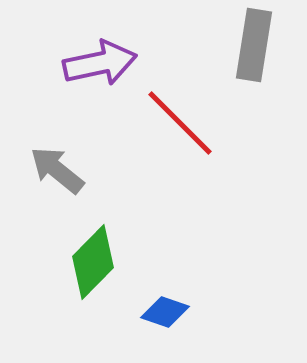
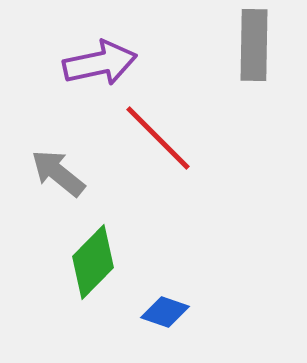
gray rectangle: rotated 8 degrees counterclockwise
red line: moved 22 px left, 15 px down
gray arrow: moved 1 px right, 3 px down
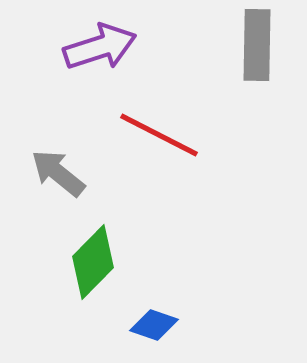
gray rectangle: moved 3 px right
purple arrow: moved 16 px up; rotated 6 degrees counterclockwise
red line: moved 1 px right, 3 px up; rotated 18 degrees counterclockwise
blue diamond: moved 11 px left, 13 px down
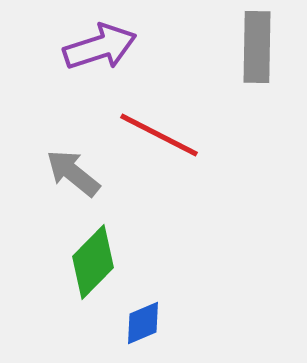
gray rectangle: moved 2 px down
gray arrow: moved 15 px right
blue diamond: moved 11 px left, 2 px up; rotated 42 degrees counterclockwise
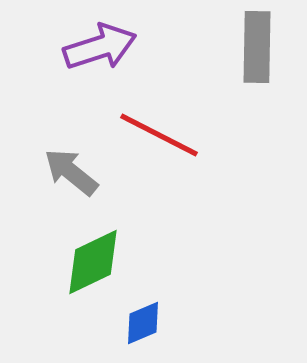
gray arrow: moved 2 px left, 1 px up
green diamond: rotated 20 degrees clockwise
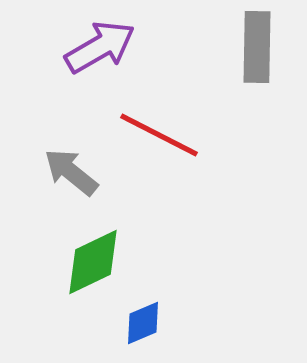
purple arrow: rotated 12 degrees counterclockwise
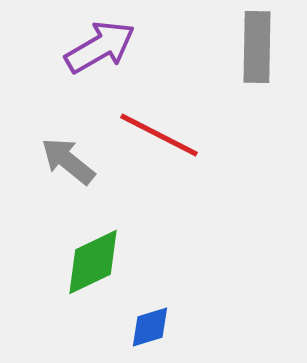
gray arrow: moved 3 px left, 11 px up
blue diamond: moved 7 px right, 4 px down; rotated 6 degrees clockwise
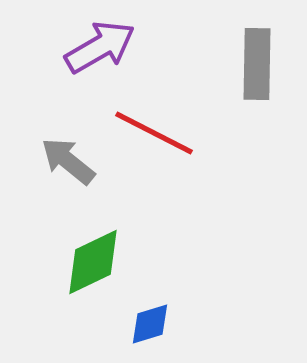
gray rectangle: moved 17 px down
red line: moved 5 px left, 2 px up
blue diamond: moved 3 px up
